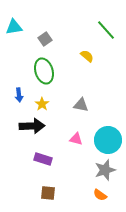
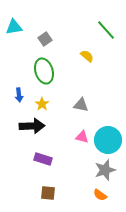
pink triangle: moved 6 px right, 2 px up
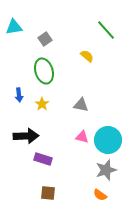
black arrow: moved 6 px left, 10 px down
gray star: moved 1 px right
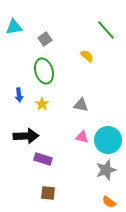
orange semicircle: moved 9 px right, 7 px down
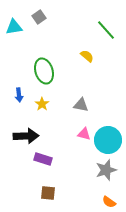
gray square: moved 6 px left, 22 px up
pink triangle: moved 2 px right, 3 px up
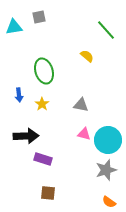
gray square: rotated 24 degrees clockwise
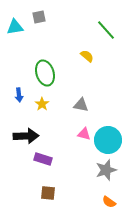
cyan triangle: moved 1 px right
green ellipse: moved 1 px right, 2 px down
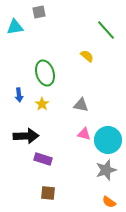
gray square: moved 5 px up
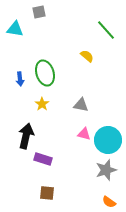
cyan triangle: moved 2 px down; rotated 18 degrees clockwise
blue arrow: moved 1 px right, 16 px up
black arrow: rotated 75 degrees counterclockwise
brown square: moved 1 px left
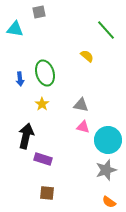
pink triangle: moved 1 px left, 7 px up
